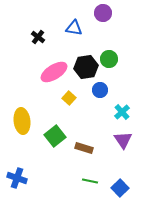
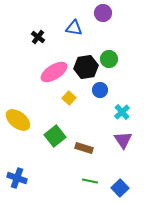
yellow ellipse: moved 4 px left, 1 px up; rotated 45 degrees counterclockwise
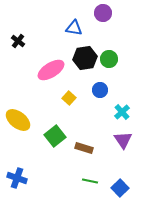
black cross: moved 20 px left, 4 px down
black hexagon: moved 1 px left, 9 px up
pink ellipse: moved 3 px left, 2 px up
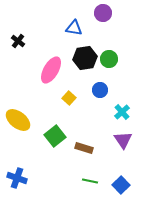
pink ellipse: rotated 28 degrees counterclockwise
blue square: moved 1 px right, 3 px up
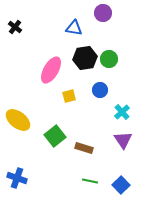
black cross: moved 3 px left, 14 px up
yellow square: moved 2 px up; rotated 32 degrees clockwise
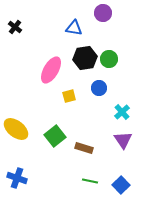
blue circle: moved 1 px left, 2 px up
yellow ellipse: moved 2 px left, 9 px down
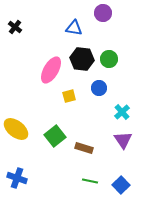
black hexagon: moved 3 px left, 1 px down; rotated 15 degrees clockwise
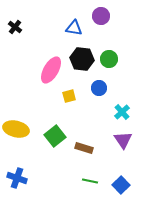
purple circle: moved 2 px left, 3 px down
yellow ellipse: rotated 25 degrees counterclockwise
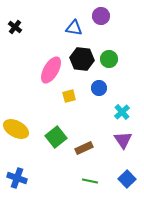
yellow ellipse: rotated 15 degrees clockwise
green square: moved 1 px right, 1 px down
brown rectangle: rotated 42 degrees counterclockwise
blue square: moved 6 px right, 6 px up
